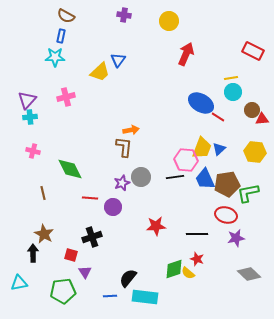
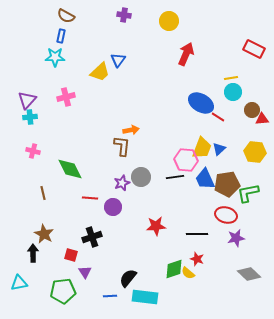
red rectangle at (253, 51): moved 1 px right, 2 px up
brown L-shape at (124, 147): moved 2 px left, 1 px up
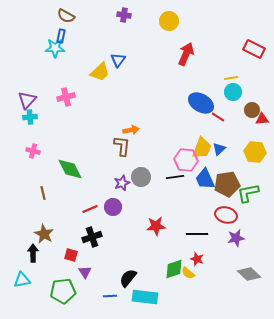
cyan star at (55, 57): moved 9 px up
red line at (90, 198): moved 11 px down; rotated 28 degrees counterclockwise
cyan triangle at (19, 283): moved 3 px right, 3 px up
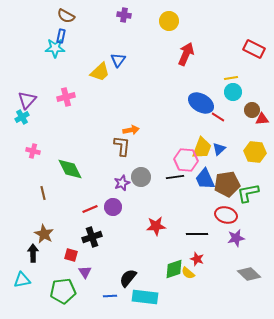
cyan cross at (30, 117): moved 8 px left; rotated 24 degrees counterclockwise
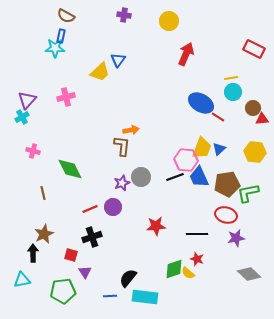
brown circle at (252, 110): moved 1 px right, 2 px up
black line at (175, 177): rotated 12 degrees counterclockwise
blue trapezoid at (205, 179): moved 6 px left, 2 px up
brown star at (44, 234): rotated 18 degrees clockwise
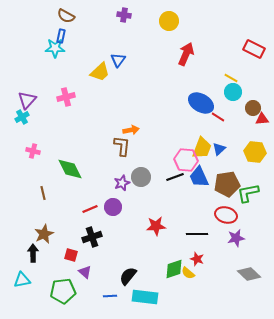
yellow line at (231, 78): rotated 40 degrees clockwise
purple triangle at (85, 272): rotated 16 degrees counterclockwise
black semicircle at (128, 278): moved 2 px up
